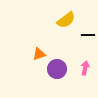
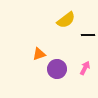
pink arrow: rotated 16 degrees clockwise
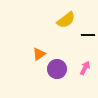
orange triangle: rotated 16 degrees counterclockwise
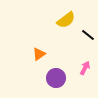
black line: rotated 40 degrees clockwise
purple circle: moved 1 px left, 9 px down
